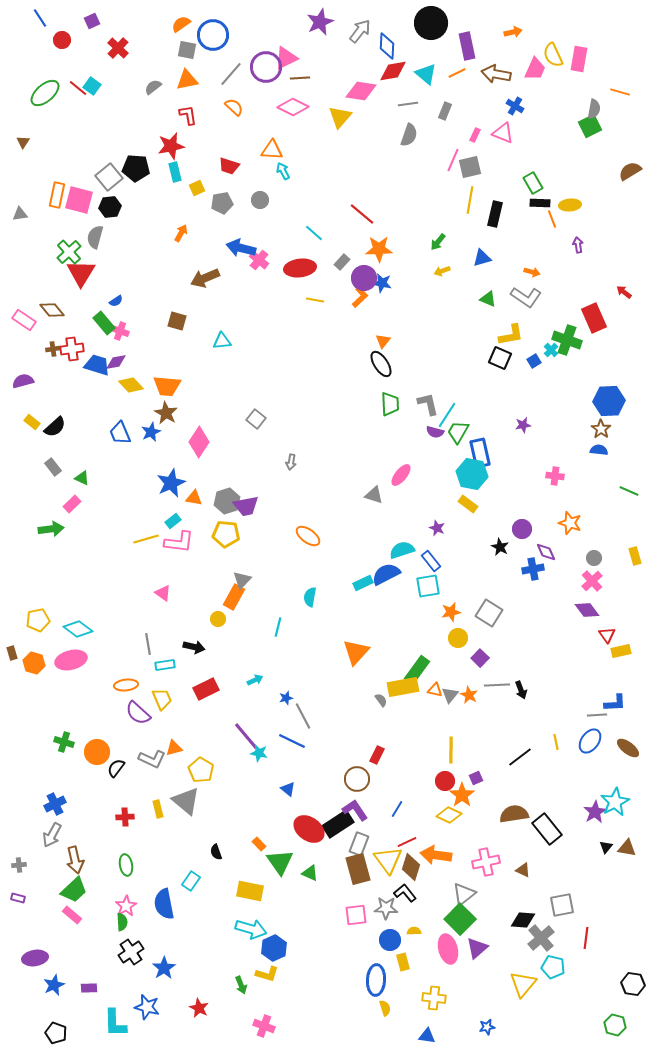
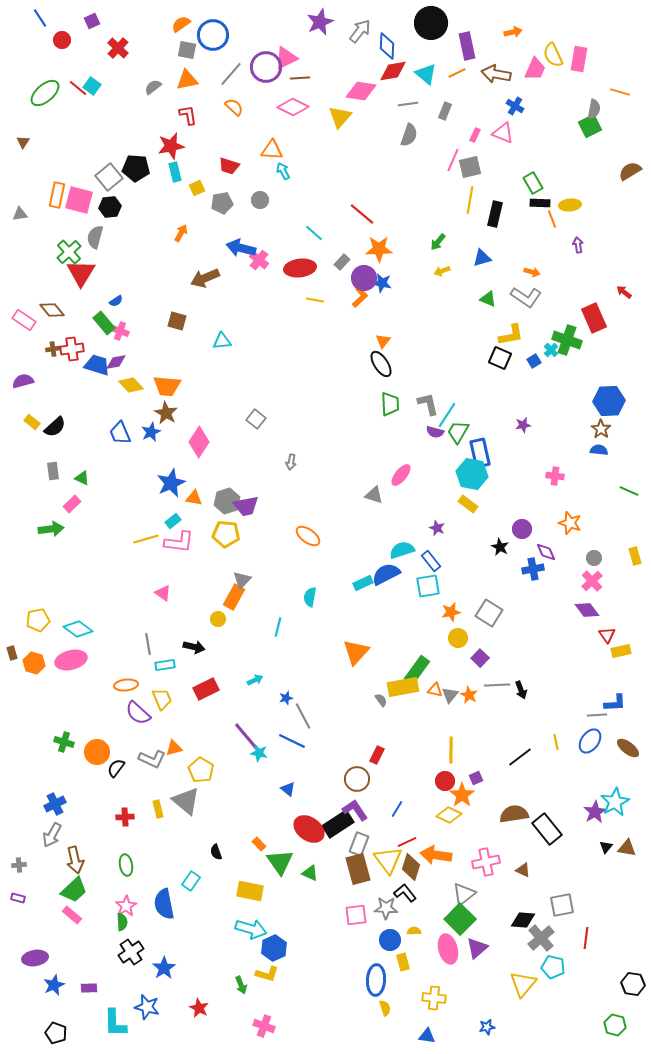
gray rectangle at (53, 467): moved 4 px down; rotated 30 degrees clockwise
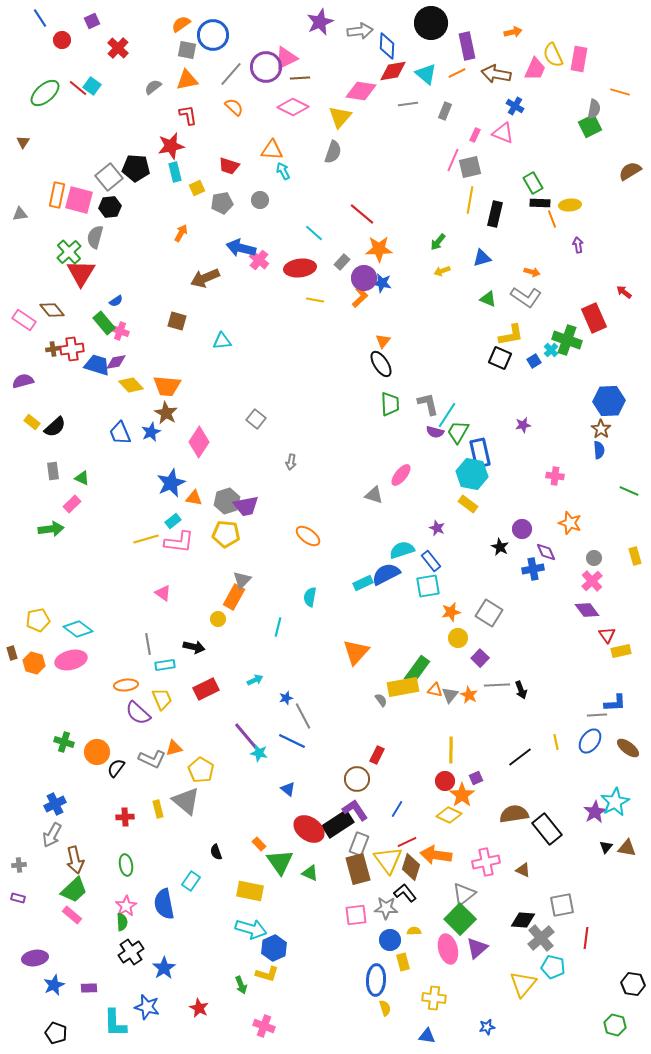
gray arrow at (360, 31): rotated 45 degrees clockwise
gray semicircle at (409, 135): moved 76 px left, 17 px down
blue semicircle at (599, 450): rotated 78 degrees clockwise
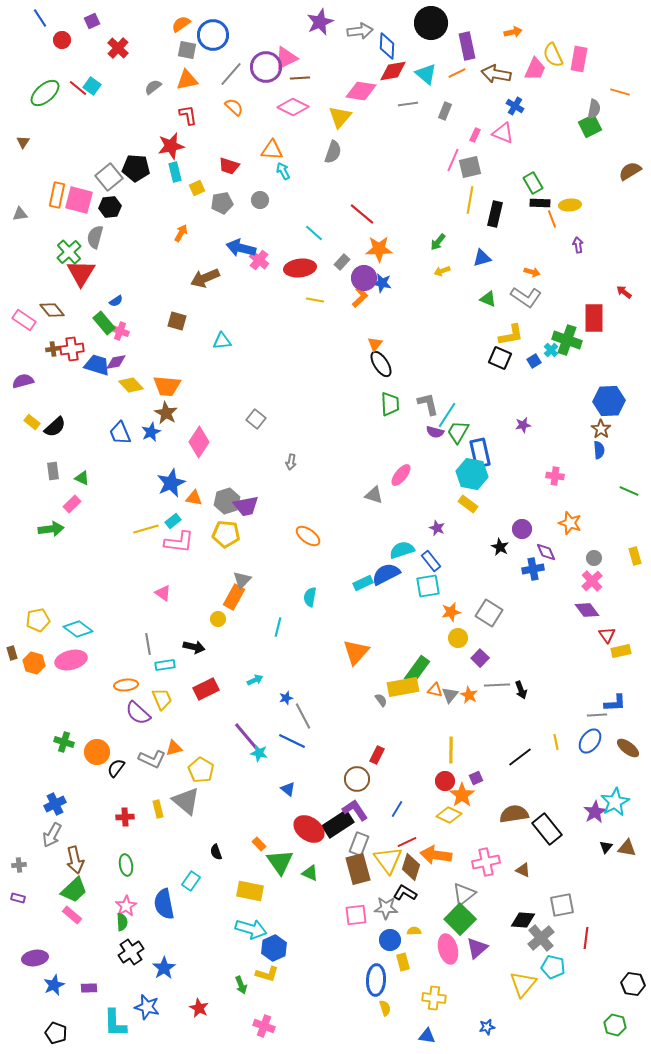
red rectangle at (594, 318): rotated 24 degrees clockwise
orange triangle at (383, 341): moved 8 px left, 3 px down
yellow line at (146, 539): moved 10 px up
black L-shape at (405, 893): rotated 20 degrees counterclockwise
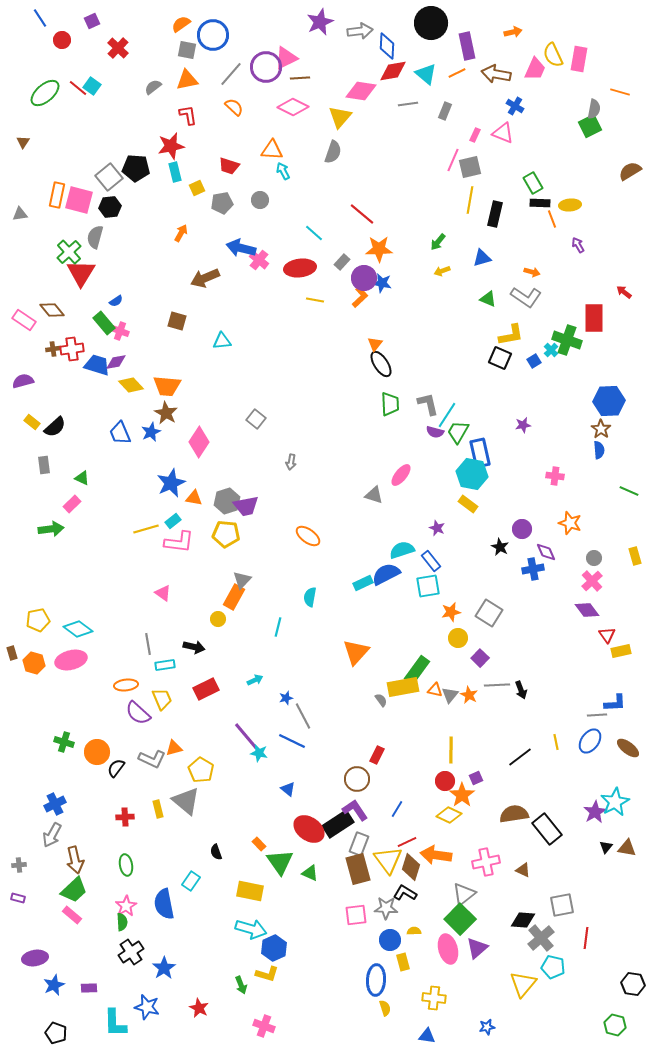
purple arrow at (578, 245): rotated 21 degrees counterclockwise
gray rectangle at (53, 471): moved 9 px left, 6 px up
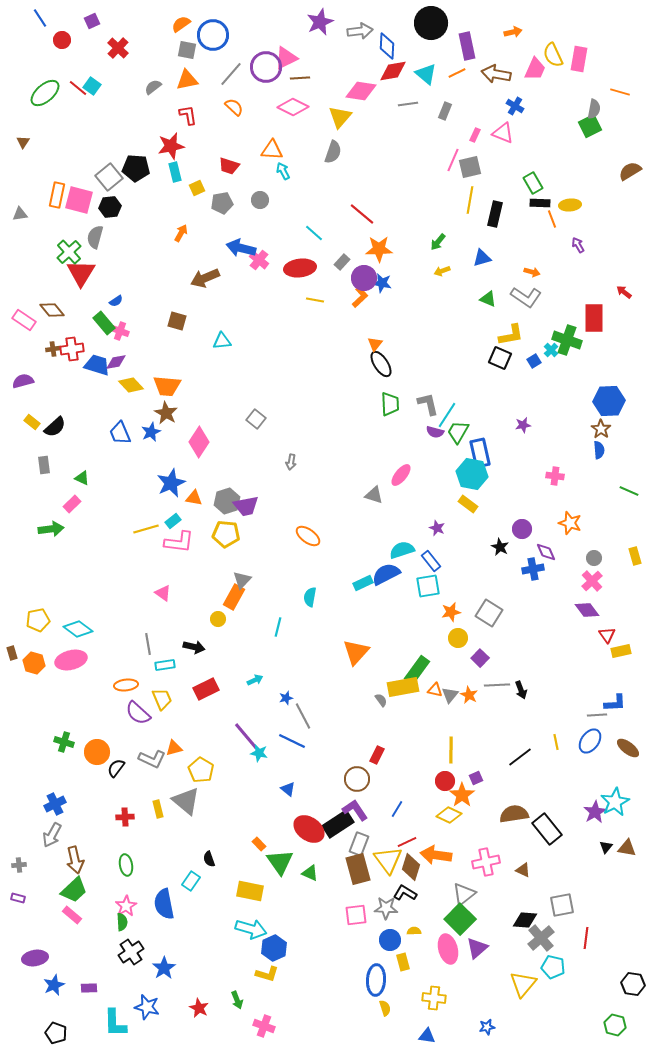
black semicircle at (216, 852): moved 7 px left, 7 px down
black diamond at (523, 920): moved 2 px right
green arrow at (241, 985): moved 4 px left, 15 px down
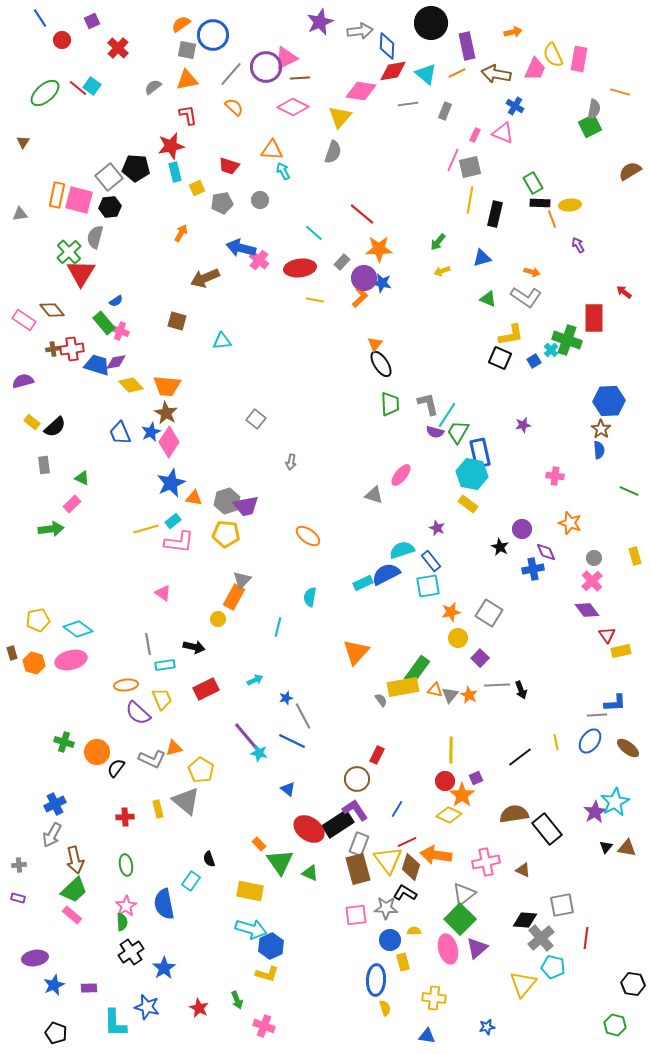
pink diamond at (199, 442): moved 30 px left
blue hexagon at (274, 948): moved 3 px left, 2 px up
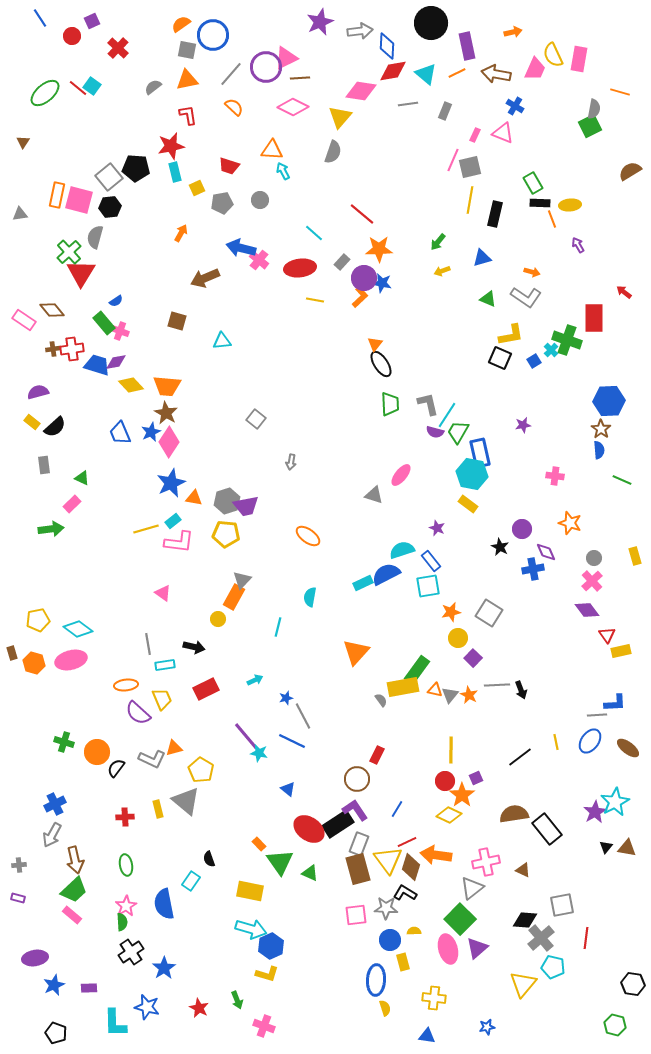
red circle at (62, 40): moved 10 px right, 4 px up
purple semicircle at (23, 381): moved 15 px right, 11 px down
green line at (629, 491): moved 7 px left, 11 px up
purple square at (480, 658): moved 7 px left
gray triangle at (464, 894): moved 8 px right, 6 px up
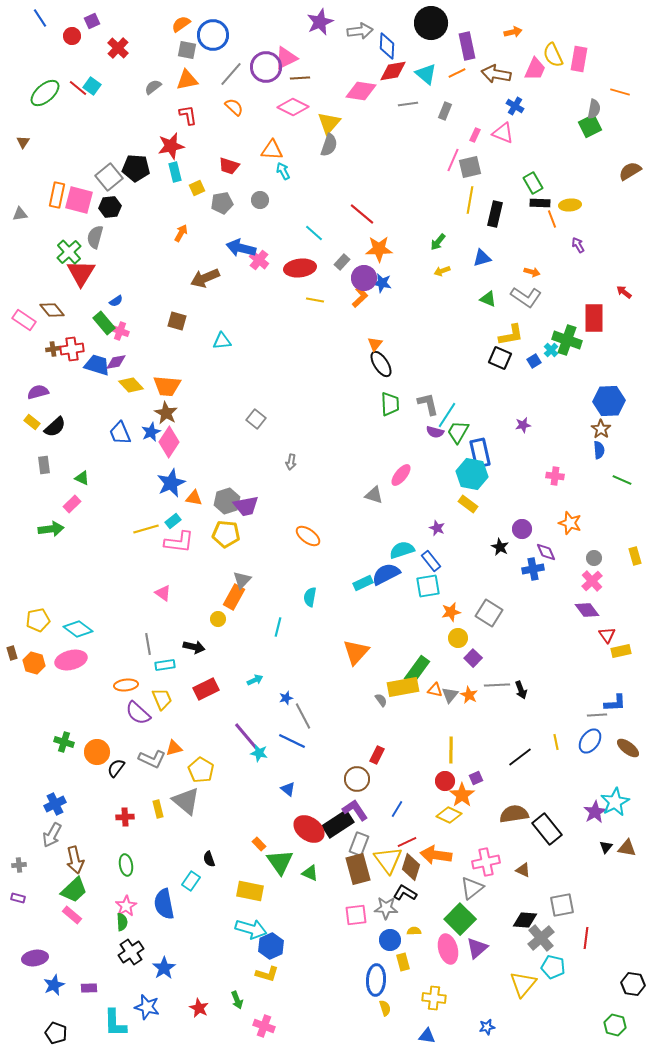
yellow triangle at (340, 117): moved 11 px left, 6 px down
gray semicircle at (333, 152): moved 4 px left, 7 px up
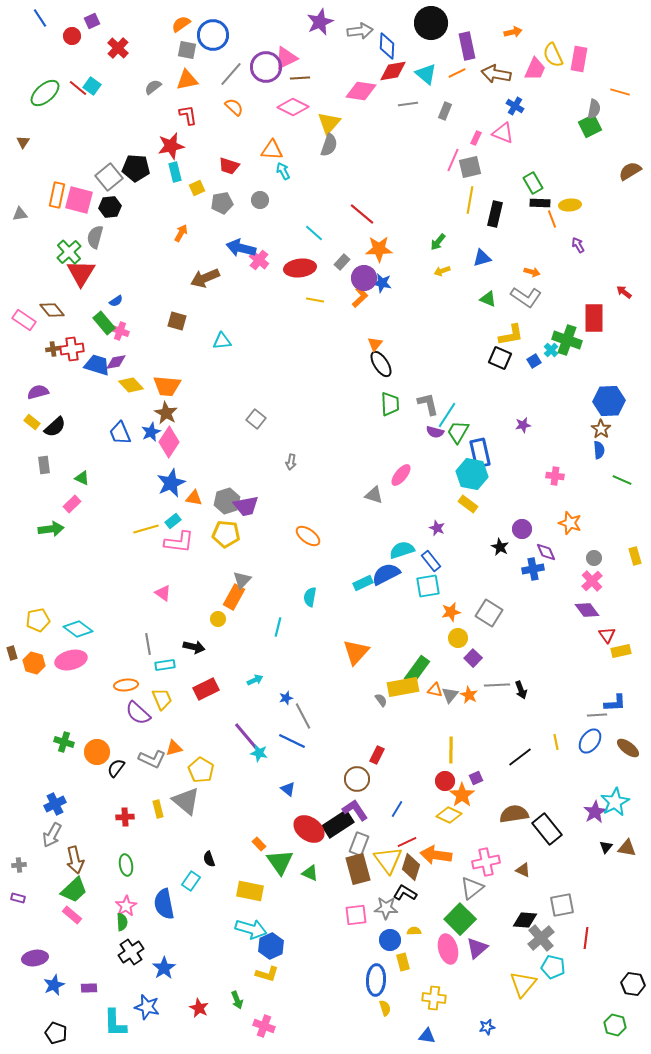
pink rectangle at (475, 135): moved 1 px right, 3 px down
